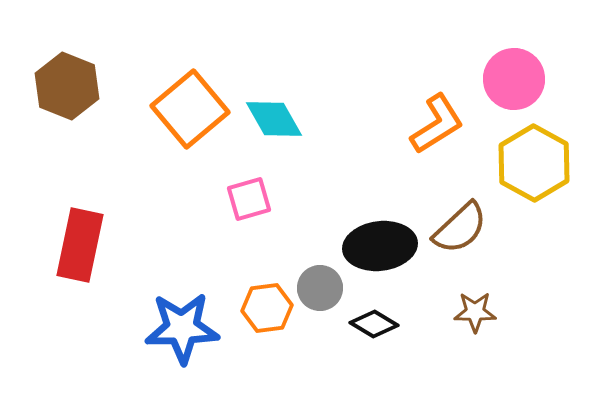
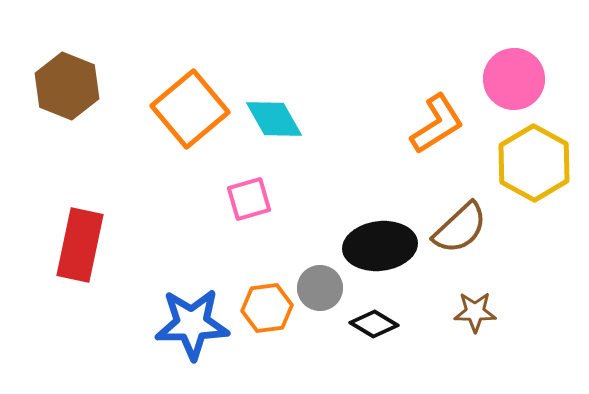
blue star: moved 10 px right, 4 px up
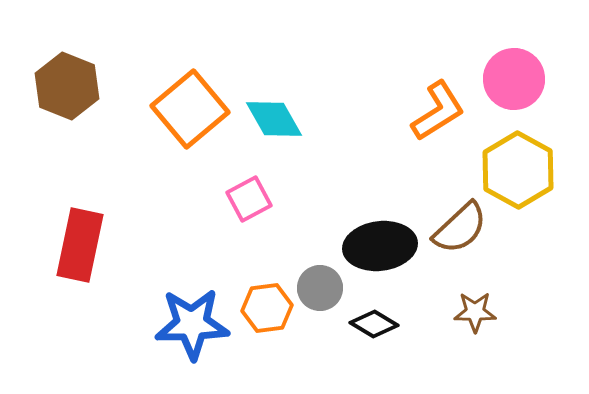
orange L-shape: moved 1 px right, 13 px up
yellow hexagon: moved 16 px left, 7 px down
pink square: rotated 12 degrees counterclockwise
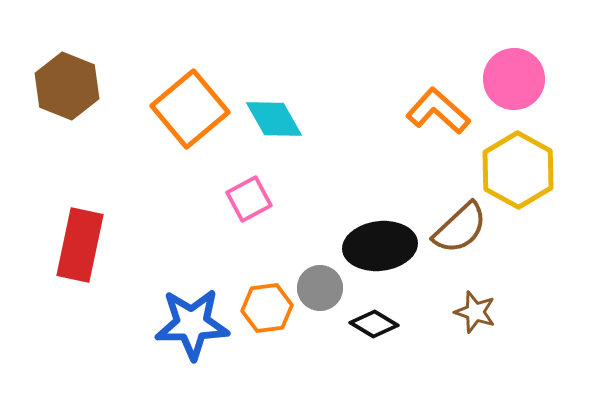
orange L-shape: rotated 106 degrees counterclockwise
brown star: rotated 18 degrees clockwise
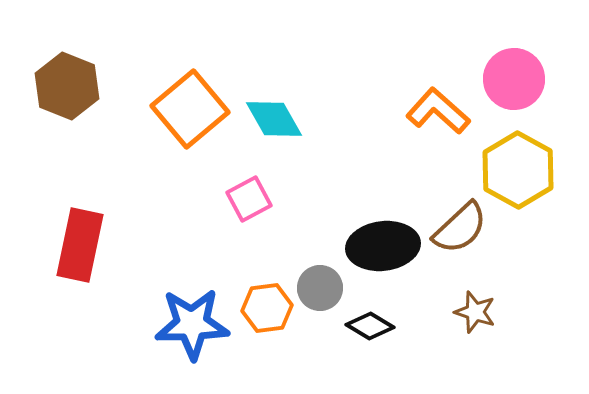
black ellipse: moved 3 px right
black diamond: moved 4 px left, 2 px down
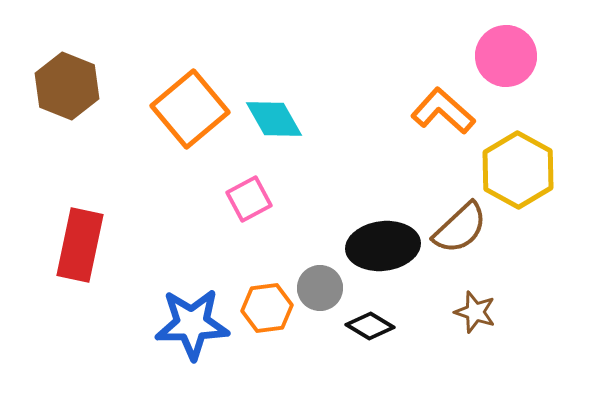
pink circle: moved 8 px left, 23 px up
orange L-shape: moved 5 px right
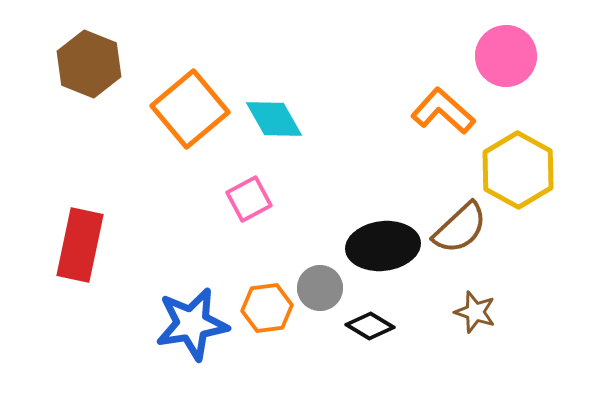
brown hexagon: moved 22 px right, 22 px up
blue star: rotated 8 degrees counterclockwise
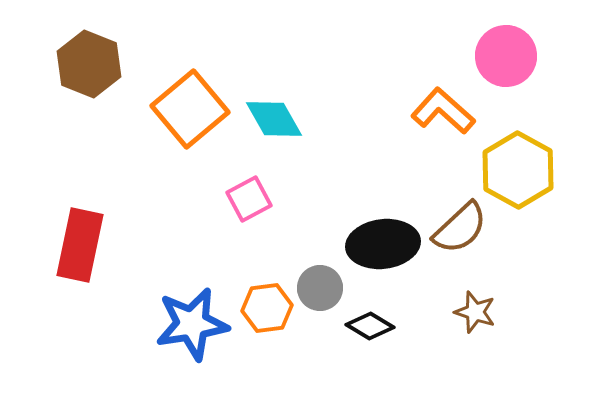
black ellipse: moved 2 px up
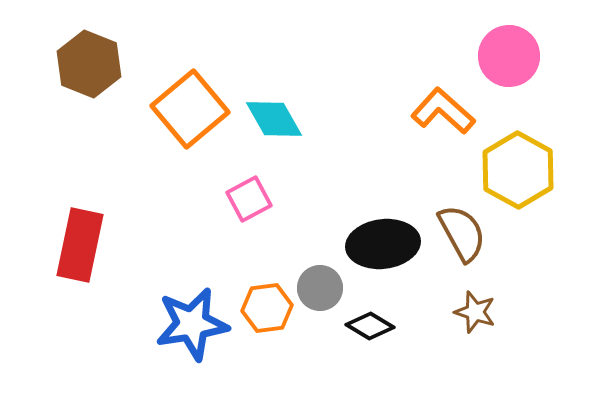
pink circle: moved 3 px right
brown semicircle: moved 2 px right, 5 px down; rotated 76 degrees counterclockwise
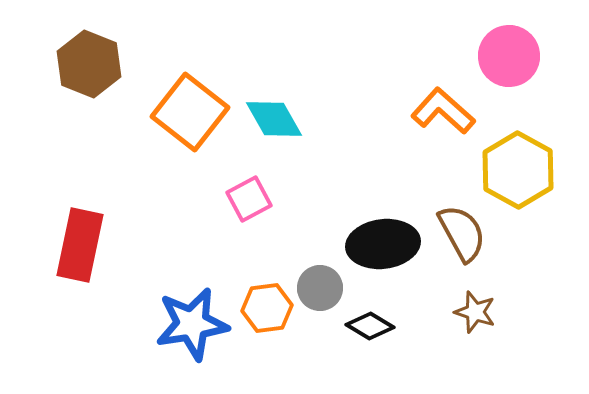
orange square: moved 3 px down; rotated 12 degrees counterclockwise
